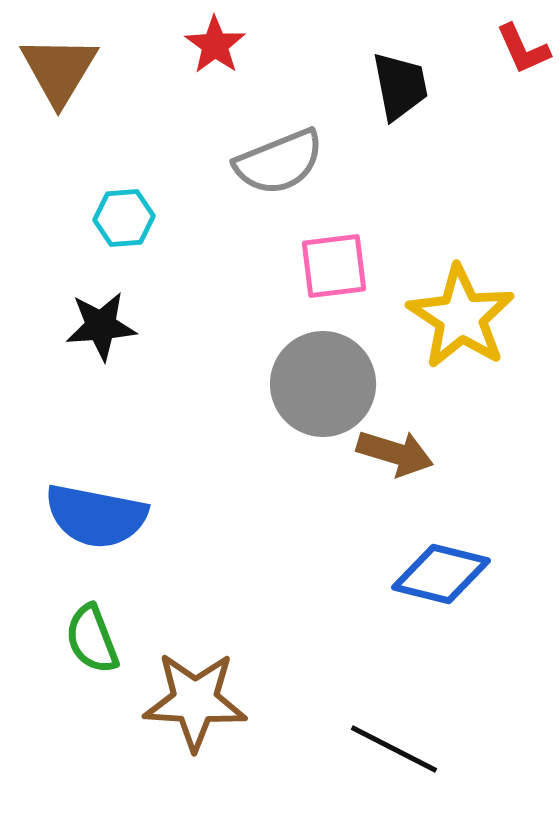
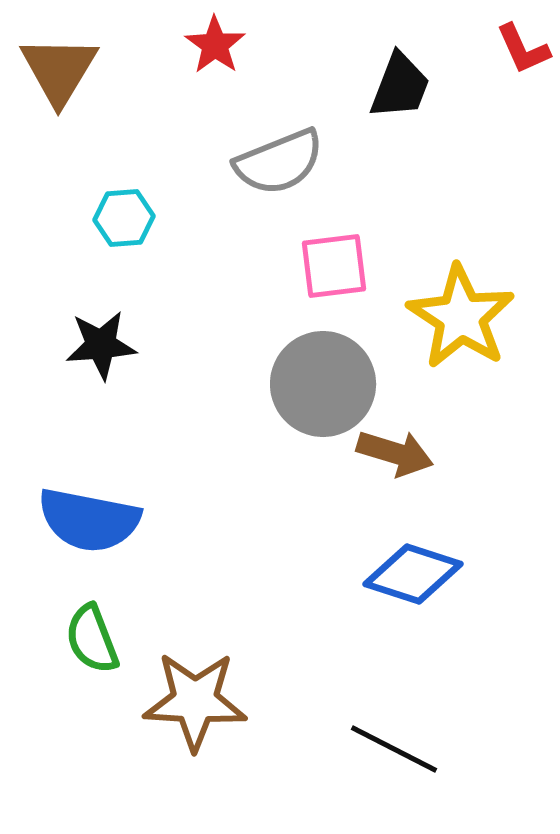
black trapezoid: rotated 32 degrees clockwise
black star: moved 19 px down
blue semicircle: moved 7 px left, 4 px down
blue diamond: moved 28 px left; rotated 4 degrees clockwise
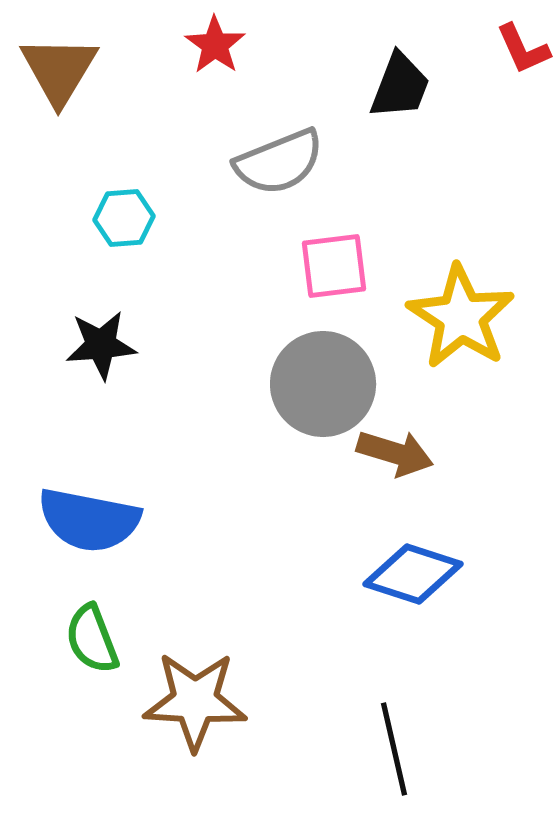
black line: rotated 50 degrees clockwise
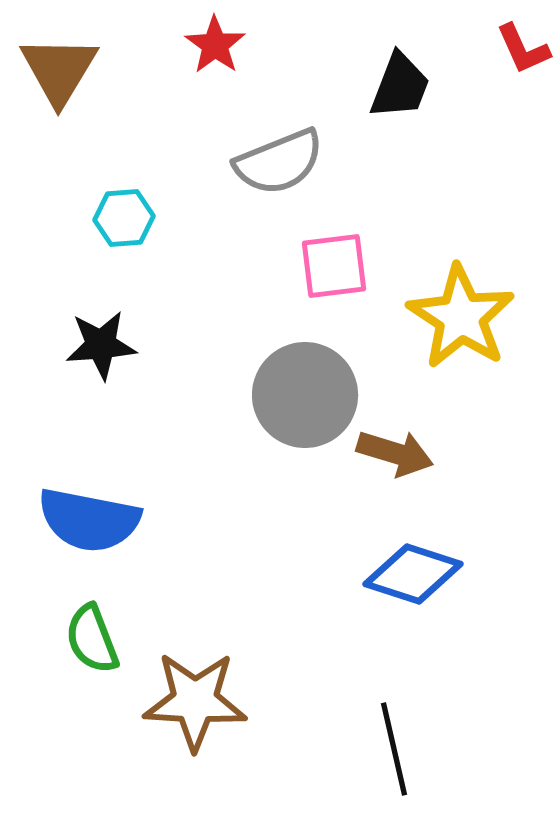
gray circle: moved 18 px left, 11 px down
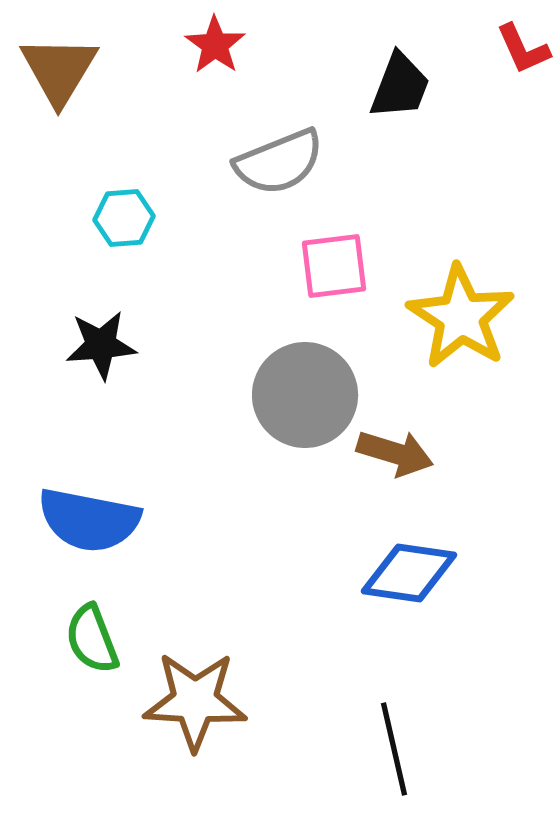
blue diamond: moved 4 px left, 1 px up; rotated 10 degrees counterclockwise
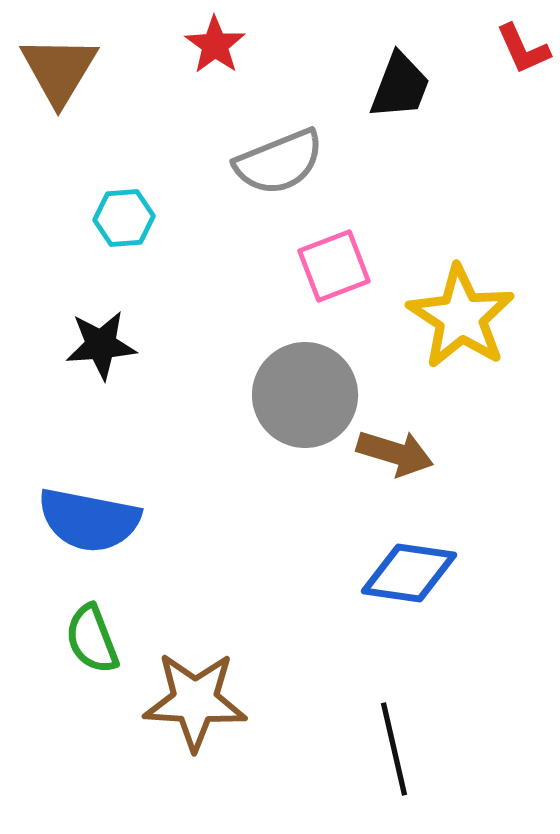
pink square: rotated 14 degrees counterclockwise
